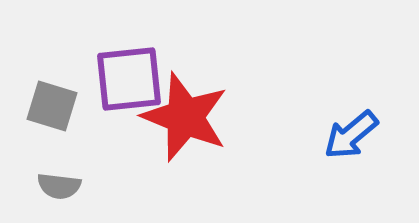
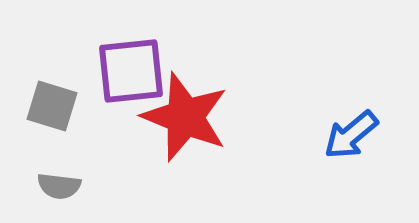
purple square: moved 2 px right, 8 px up
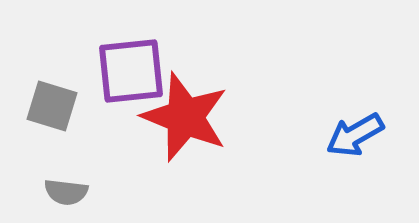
blue arrow: moved 4 px right; rotated 10 degrees clockwise
gray semicircle: moved 7 px right, 6 px down
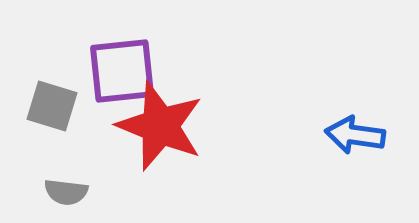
purple square: moved 9 px left
red star: moved 25 px left, 9 px down
blue arrow: rotated 38 degrees clockwise
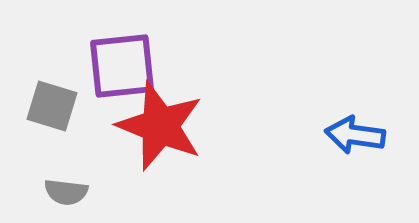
purple square: moved 5 px up
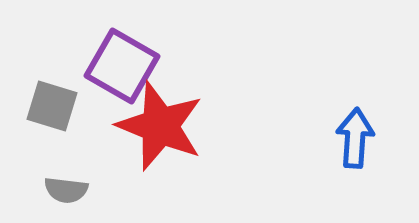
purple square: rotated 36 degrees clockwise
blue arrow: moved 3 px down; rotated 86 degrees clockwise
gray semicircle: moved 2 px up
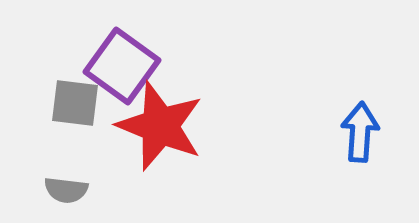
purple square: rotated 6 degrees clockwise
gray square: moved 23 px right, 3 px up; rotated 10 degrees counterclockwise
blue arrow: moved 5 px right, 6 px up
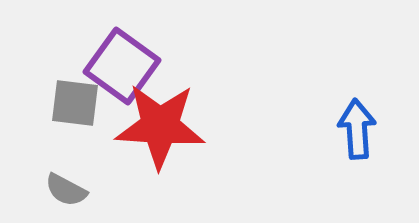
red star: rotated 18 degrees counterclockwise
blue arrow: moved 3 px left, 3 px up; rotated 8 degrees counterclockwise
gray semicircle: rotated 21 degrees clockwise
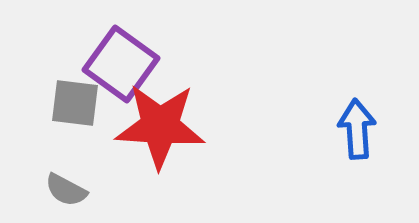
purple square: moved 1 px left, 2 px up
